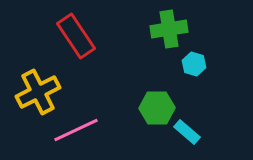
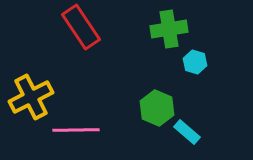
red rectangle: moved 5 px right, 9 px up
cyan hexagon: moved 1 px right, 2 px up
yellow cross: moved 7 px left, 5 px down
green hexagon: rotated 24 degrees clockwise
pink line: rotated 24 degrees clockwise
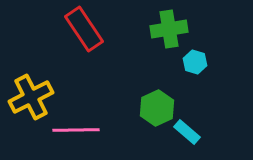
red rectangle: moved 3 px right, 2 px down
green hexagon: rotated 12 degrees clockwise
